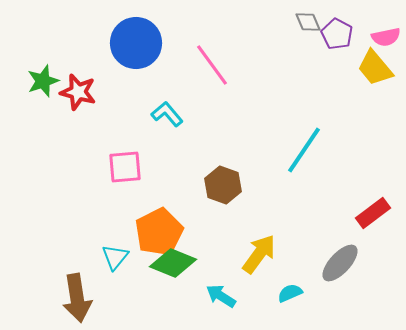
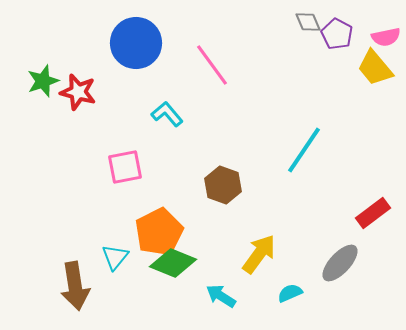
pink square: rotated 6 degrees counterclockwise
brown arrow: moved 2 px left, 12 px up
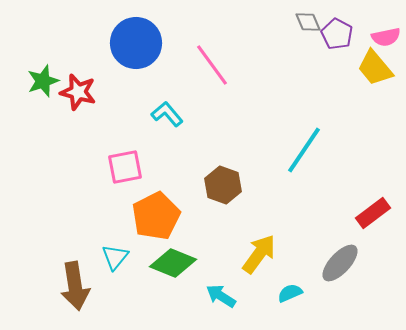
orange pentagon: moved 3 px left, 16 px up
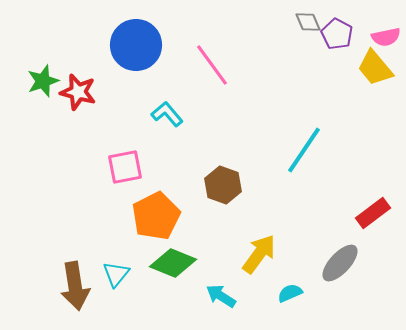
blue circle: moved 2 px down
cyan triangle: moved 1 px right, 17 px down
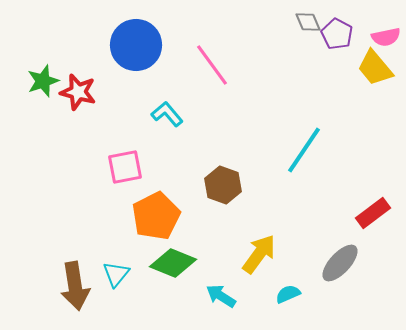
cyan semicircle: moved 2 px left, 1 px down
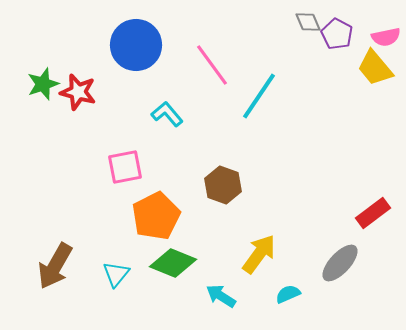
green star: moved 3 px down
cyan line: moved 45 px left, 54 px up
brown arrow: moved 20 px left, 20 px up; rotated 39 degrees clockwise
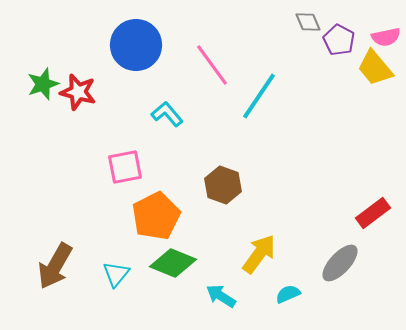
purple pentagon: moved 2 px right, 6 px down
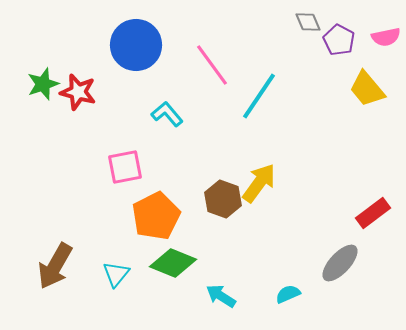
yellow trapezoid: moved 8 px left, 21 px down
brown hexagon: moved 14 px down
yellow arrow: moved 71 px up
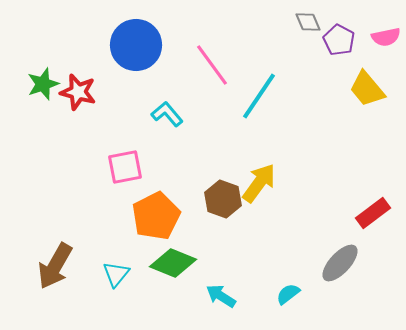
cyan semicircle: rotated 15 degrees counterclockwise
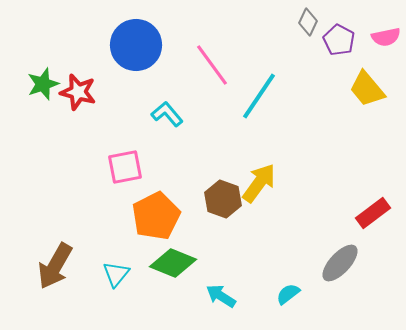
gray diamond: rotated 48 degrees clockwise
